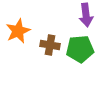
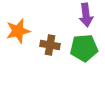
orange star: rotated 10 degrees clockwise
green pentagon: moved 4 px right, 1 px up
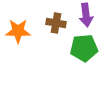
orange star: rotated 15 degrees clockwise
brown cross: moved 6 px right, 22 px up
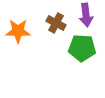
brown cross: rotated 18 degrees clockwise
green pentagon: moved 2 px left; rotated 8 degrees clockwise
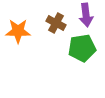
green pentagon: rotated 12 degrees counterclockwise
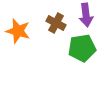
orange star: rotated 15 degrees clockwise
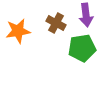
orange star: rotated 25 degrees counterclockwise
